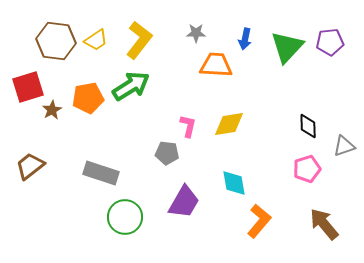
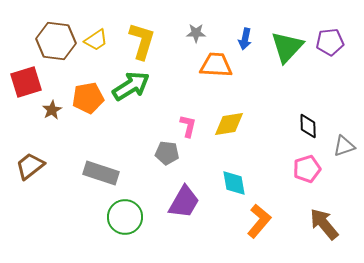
yellow L-shape: moved 3 px right, 1 px down; rotated 21 degrees counterclockwise
red square: moved 2 px left, 5 px up
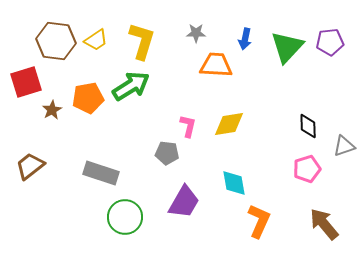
orange L-shape: rotated 16 degrees counterclockwise
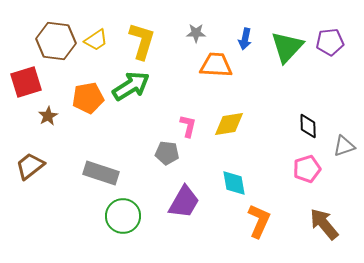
brown star: moved 4 px left, 6 px down
green circle: moved 2 px left, 1 px up
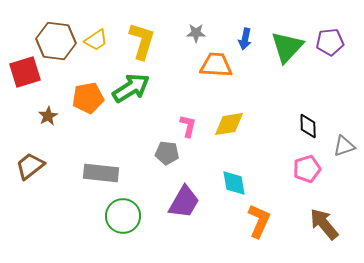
red square: moved 1 px left, 10 px up
green arrow: moved 2 px down
gray rectangle: rotated 12 degrees counterclockwise
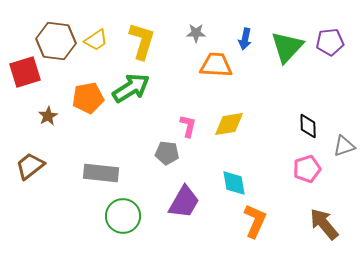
orange L-shape: moved 4 px left
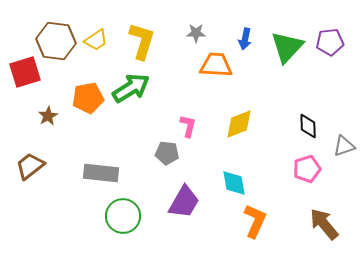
yellow diamond: moved 10 px right; rotated 12 degrees counterclockwise
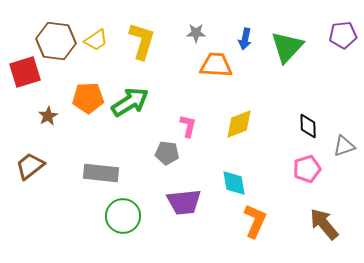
purple pentagon: moved 13 px right, 7 px up
green arrow: moved 1 px left, 14 px down
orange pentagon: rotated 8 degrees clockwise
purple trapezoid: rotated 54 degrees clockwise
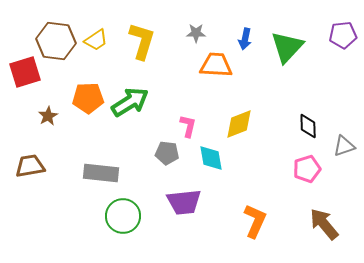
brown trapezoid: rotated 28 degrees clockwise
cyan diamond: moved 23 px left, 25 px up
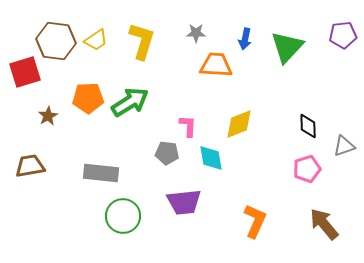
pink L-shape: rotated 10 degrees counterclockwise
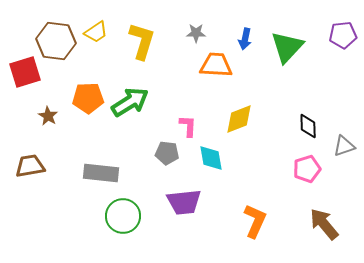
yellow trapezoid: moved 8 px up
brown star: rotated 12 degrees counterclockwise
yellow diamond: moved 5 px up
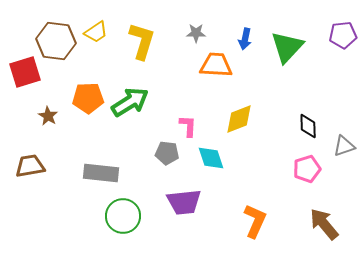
cyan diamond: rotated 8 degrees counterclockwise
